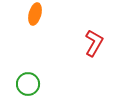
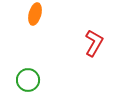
green circle: moved 4 px up
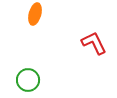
red L-shape: rotated 56 degrees counterclockwise
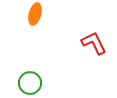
green circle: moved 2 px right, 3 px down
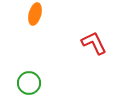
green circle: moved 1 px left
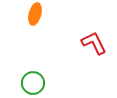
green circle: moved 4 px right
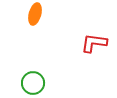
red L-shape: rotated 56 degrees counterclockwise
